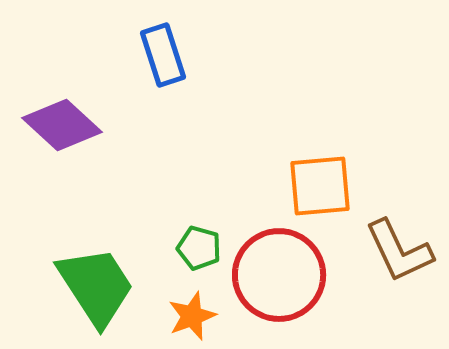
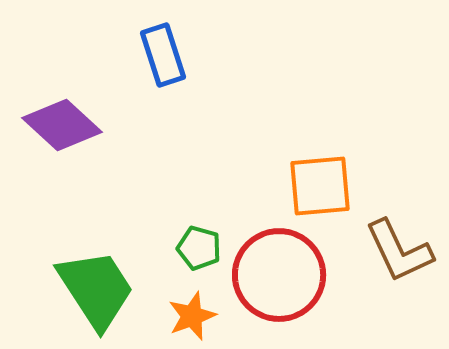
green trapezoid: moved 3 px down
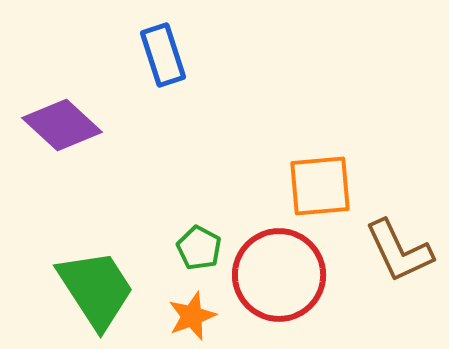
green pentagon: rotated 12 degrees clockwise
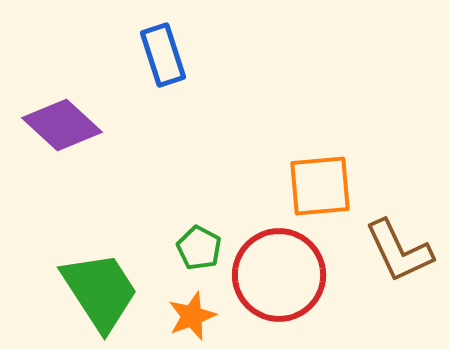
green trapezoid: moved 4 px right, 2 px down
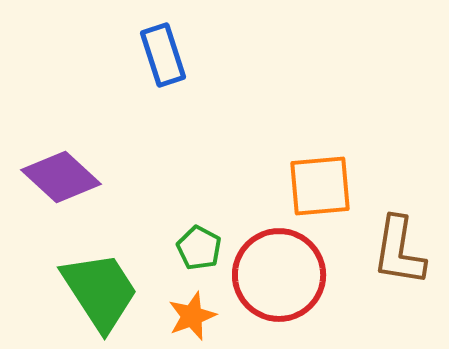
purple diamond: moved 1 px left, 52 px down
brown L-shape: rotated 34 degrees clockwise
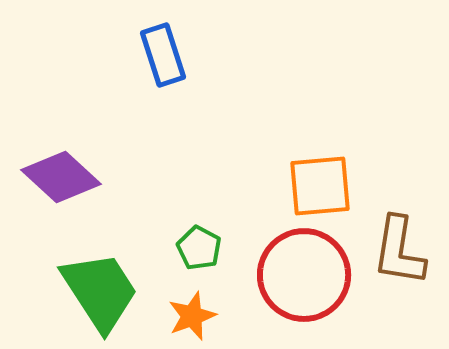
red circle: moved 25 px right
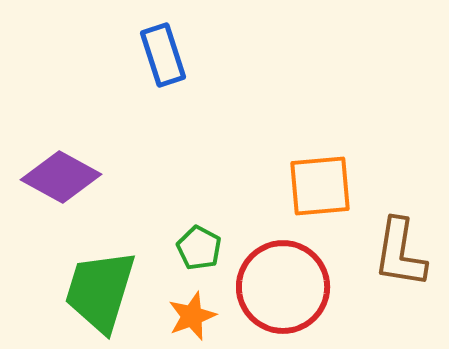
purple diamond: rotated 14 degrees counterclockwise
brown L-shape: moved 1 px right, 2 px down
red circle: moved 21 px left, 12 px down
green trapezoid: rotated 130 degrees counterclockwise
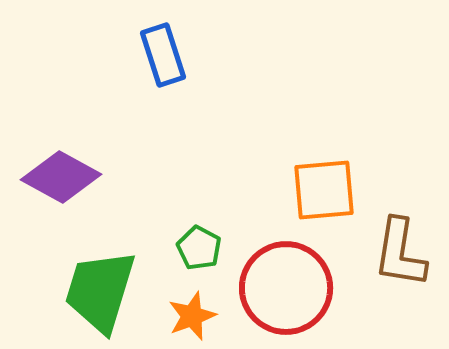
orange square: moved 4 px right, 4 px down
red circle: moved 3 px right, 1 px down
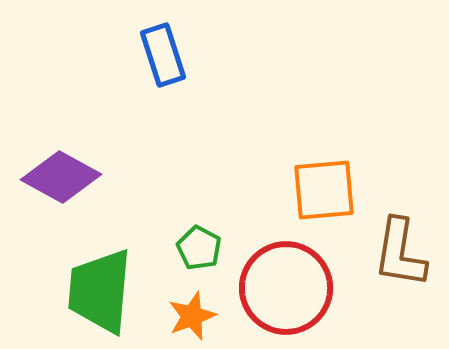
green trapezoid: rotated 12 degrees counterclockwise
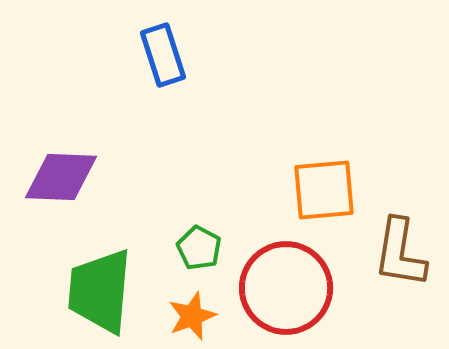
purple diamond: rotated 26 degrees counterclockwise
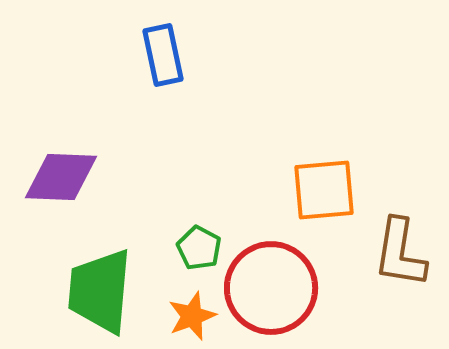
blue rectangle: rotated 6 degrees clockwise
red circle: moved 15 px left
